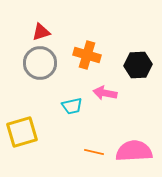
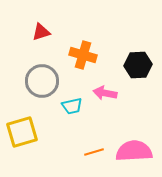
orange cross: moved 4 px left
gray circle: moved 2 px right, 18 px down
orange line: rotated 30 degrees counterclockwise
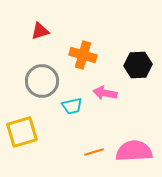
red triangle: moved 1 px left, 1 px up
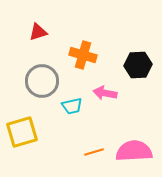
red triangle: moved 2 px left, 1 px down
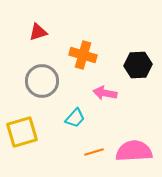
cyan trapezoid: moved 3 px right, 12 px down; rotated 35 degrees counterclockwise
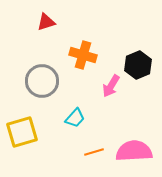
red triangle: moved 8 px right, 10 px up
black hexagon: rotated 20 degrees counterclockwise
pink arrow: moved 6 px right, 7 px up; rotated 70 degrees counterclockwise
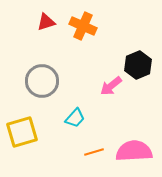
orange cross: moved 29 px up; rotated 8 degrees clockwise
pink arrow: rotated 20 degrees clockwise
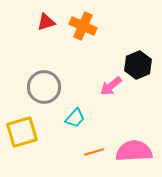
gray circle: moved 2 px right, 6 px down
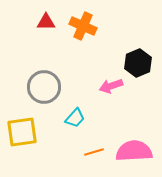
red triangle: rotated 18 degrees clockwise
black hexagon: moved 2 px up
pink arrow: rotated 20 degrees clockwise
yellow square: rotated 8 degrees clockwise
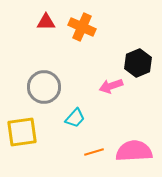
orange cross: moved 1 px left, 1 px down
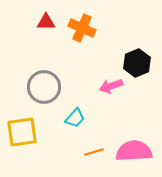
orange cross: moved 1 px down
black hexagon: moved 1 px left
